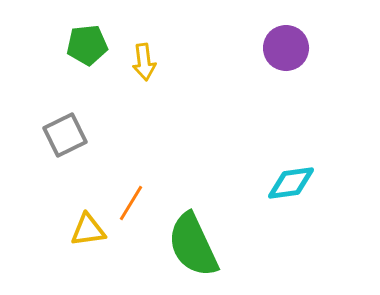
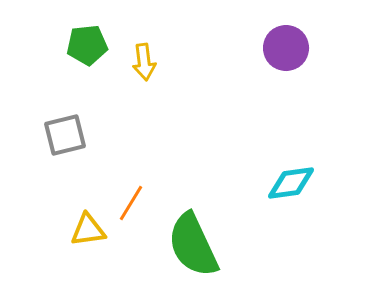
gray square: rotated 12 degrees clockwise
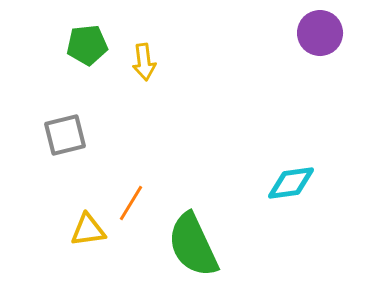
purple circle: moved 34 px right, 15 px up
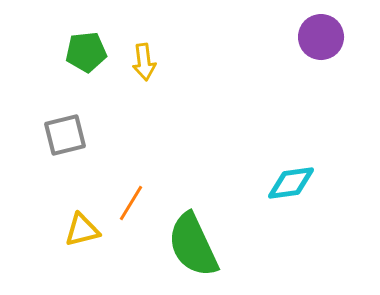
purple circle: moved 1 px right, 4 px down
green pentagon: moved 1 px left, 7 px down
yellow triangle: moved 6 px left; rotated 6 degrees counterclockwise
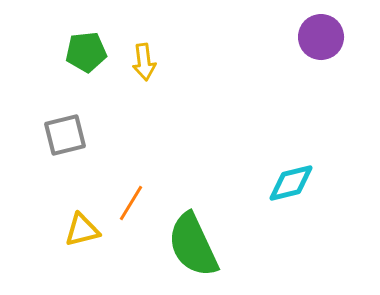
cyan diamond: rotated 6 degrees counterclockwise
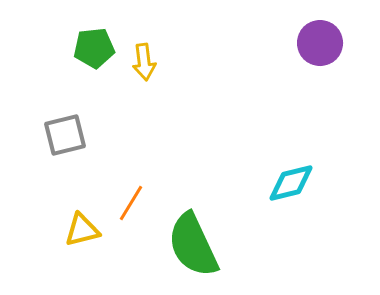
purple circle: moved 1 px left, 6 px down
green pentagon: moved 8 px right, 4 px up
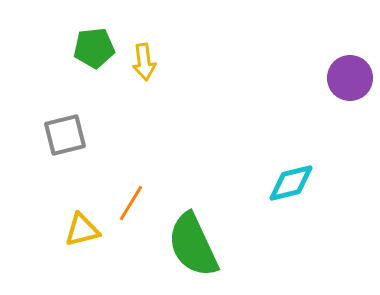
purple circle: moved 30 px right, 35 px down
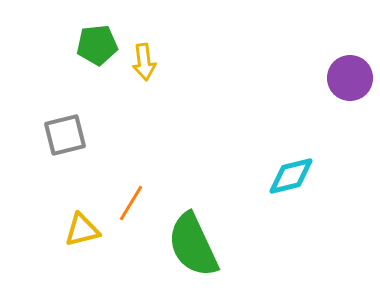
green pentagon: moved 3 px right, 3 px up
cyan diamond: moved 7 px up
